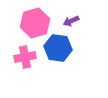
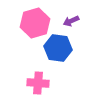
pink cross: moved 13 px right, 26 px down; rotated 15 degrees clockwise
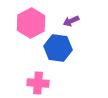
pink hexagon: moved 4 px left; rotated 12 degrees counterclockwise
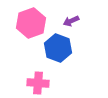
pink hexagon: rotated 8 degrees clockwise
blue hexagon: rotated 12 degrees clockwise
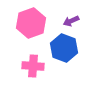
blue hexagon: moved 6 px right
pink cross: moved 5 px left, 17 px up
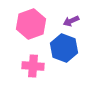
pink hexagon: moved 1 px down
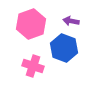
purple arrow: rotated 35 degrees clockwise
pink cross: rotated 15 degrees clockwise
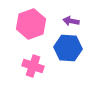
blue hexagon: moved 4 px right; rotated 16 degrees counterclockwise
